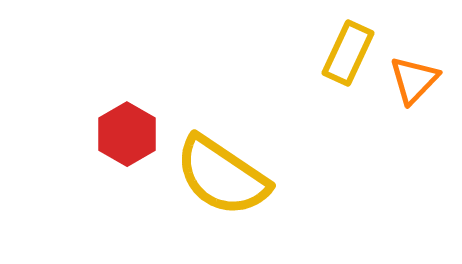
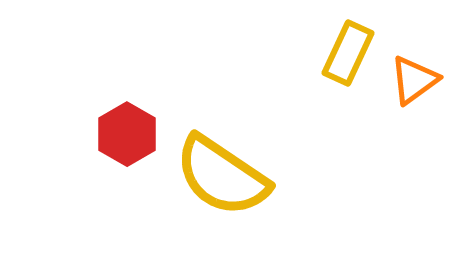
orange triangle: rotated 10 degrees clockwise
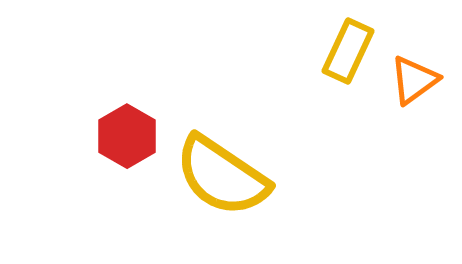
yellow rectangle: moved 2 px up
red hexagon: moved 2 px down
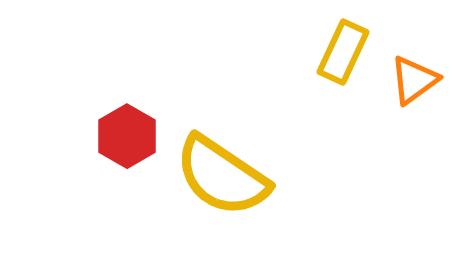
yellow rectangle: moved 5 px left, 1 px down
